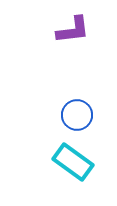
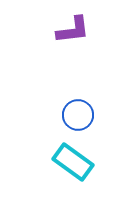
blue circle: moved 1 px right
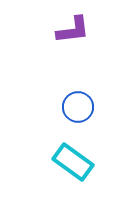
blue circle: moved 8 px up
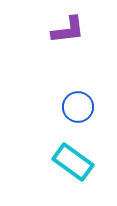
purple L-shape: moved 5 px left
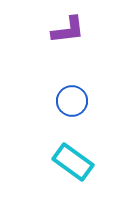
blue circle: moved 6 px left, 6 px up
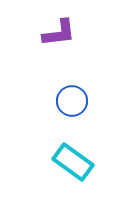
purple L-shape: moved 9 px left, 3 px down
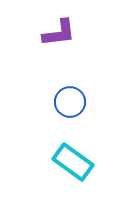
blue circle: moved 2 px left, 1 px down
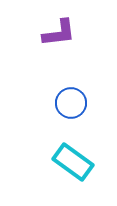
blue circle: moved 1 px right, 1 px down
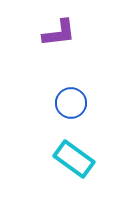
cyan rectangle: moved 1 px right, 3 px up
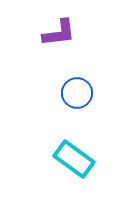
blue circle: moved 6 px right, 10 px up
